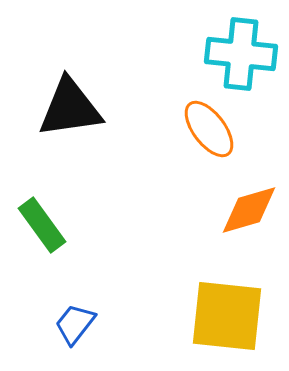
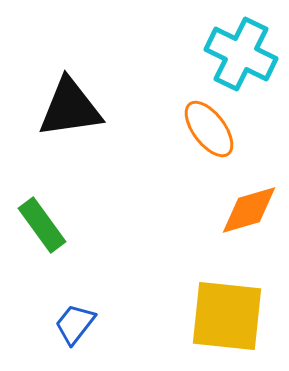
cyan cross: rotated 20 degrees clockwise
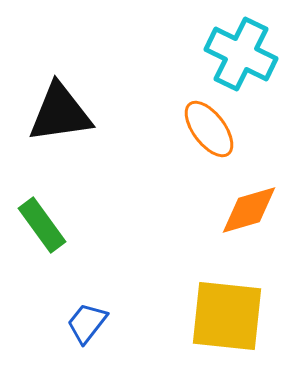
black triangle: moved 10 px left, 5 px down
blue trapezoid: moved 12 px right, 1 px up
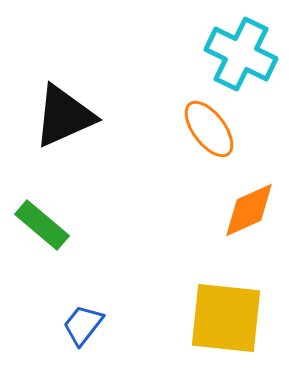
black triangle: moved 4 px right, 3 px down; rotated 16 degrees counterclockwise
orange diamond: rotated 8 degrees counterclockwise
green rectangle: rotated 14 degrees counterclockwise
yellow square: moved 1 px left, 2 px down
blue trapezoid: moved 4 px left, 2 px down
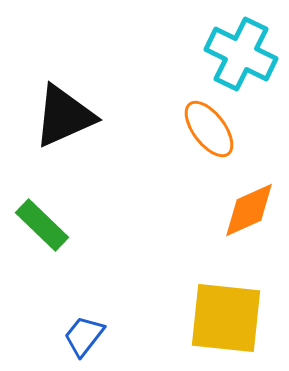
green rectangle: rotated 4 degrees clockwise
blue trapezoid: moved 1 px right, 11 px down
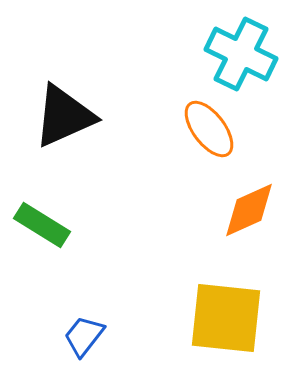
green rectangle: rotated 12 degrees counterclockwise
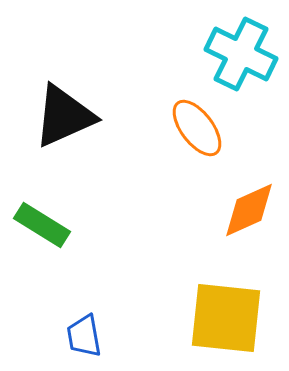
orange ellipse: moved 12 px left, 1 px up
blue trapezoid: rotated 48 degrees counterclockwise
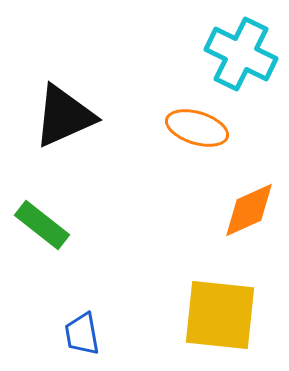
orange ellipse: rotated 36 degrees counterclockwise
green rectangle: rotated 6 degrees clockwise
yellow square: moved 6 px left, 3 px up
blue trapezoid: moved 2 px left, 2 px up
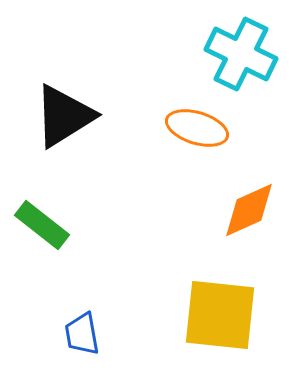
black triangle: rotated 8 degrees counterclockwise
